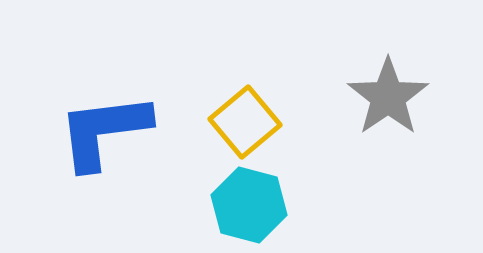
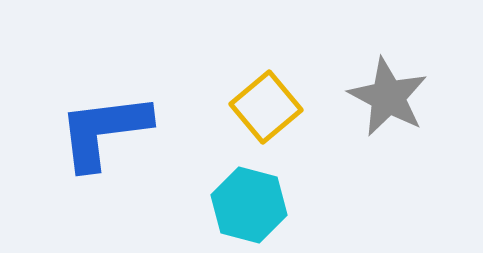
gray star: rotated 10 degrees counterclockwise
yellow square: moved 21 px right, 15 px up
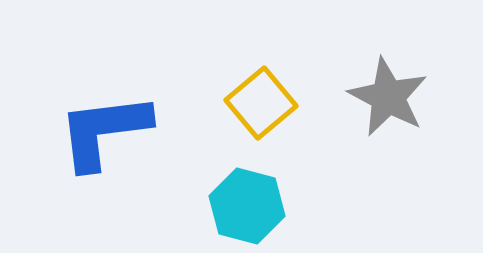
yellow square: moved 5 px left, 4 px up
cyan hexagon: moved 2 px left, 1 px down
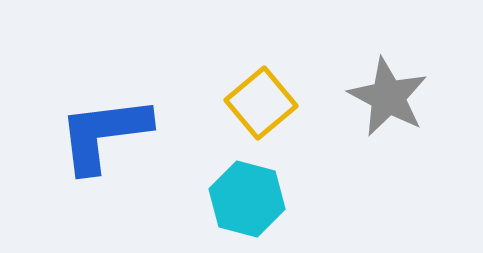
blue L-shape: moved 3 px down
cyan hexagon: moved 7 px up
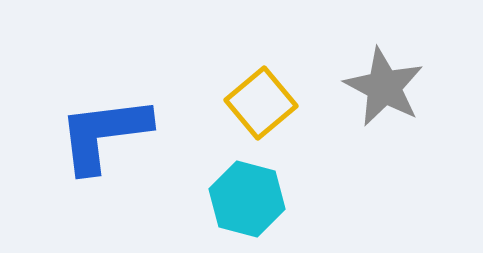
gray star: moved 4 px left, 10 px up
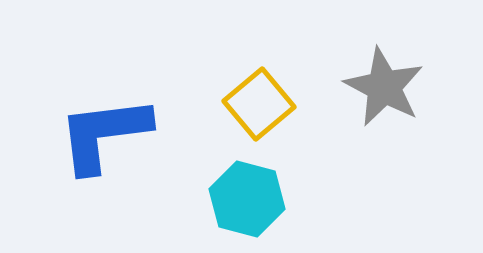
yellow square: moved 2 px left, 1 px down
